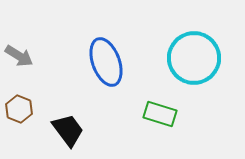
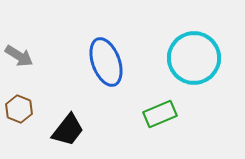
green rectangle: rotated 40 degrees counterclockwise
black trapezoid: rotated 75 degrees clockwise
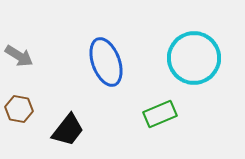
brown hexagon: rotated 12 degrees counterclockwise
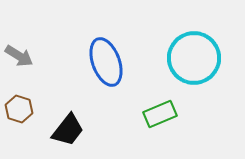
brown hexagon: rotated 8 degrees clockwise
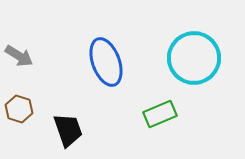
black trapezoid: rotated 57 degrees counterclockwise
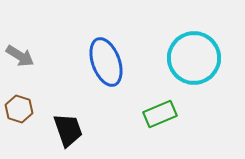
gray arrow: moved 1 px right
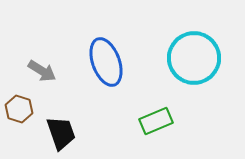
gray arrow: moved 22 px right, 15 px down
green rectangle: moved 4 px left, 7 px down
black trapezoid: moved 7 px left, 3 px down
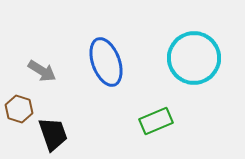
black trapezoid: moved 8 px left, 1 px down
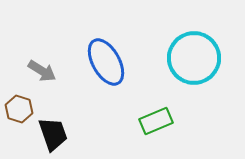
blue ellipse: rotated 9 degrees counterclockwise
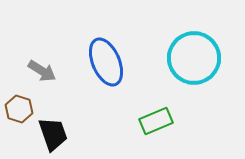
blue ellipse: rotated 6 degrees clockwise
